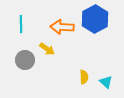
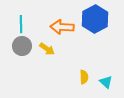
gray circle: moved 3 px left, 14 px up
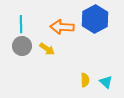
yellow semicircle: moved 1 px right, 3 px down
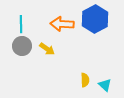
orange arrow: moved 3 px up
cyan triangle: moved 1 px left, 3 px down
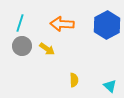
blue hexagon: moved 12 px right, 6 px down
cyan line: moved 1 px left, 1 px up; rotated 18 degrees clockwise
yellow semicircle: moved 11 px left
cyan triangle: moved 5 px right, 1 px down
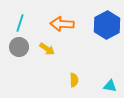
gray circle: moved 3 px left, 1 px down
cyan triangle: rotated 32 degrees counterclockwise
